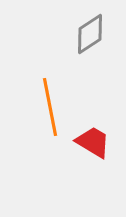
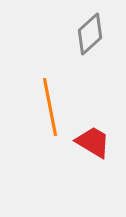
gray diamond: rotated 9 degrees counterclockwise
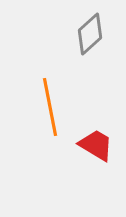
red trapezoid: moved 3 px right, 3 px down
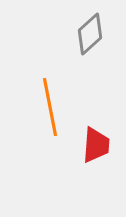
red trapezoid: rotated 63 degrees clockwise
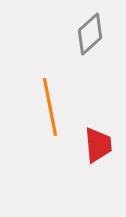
red trapezoid: moved 2 px right; rotated 9 degrees counterclockwise
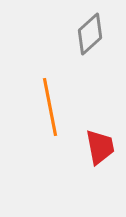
red trapezoid: moved 2 px right, 2 px down; rotated 6 degrees counterclockwise
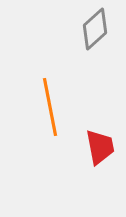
gray diamond: moved 5 px right, 5 px up
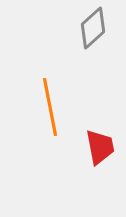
gray diamond: moved 2 px left, 1 px up
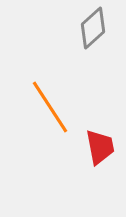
orange line: rotated 22 degrees counterclockwise
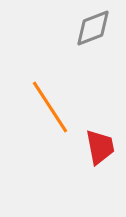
gray diamond: rotated 21 degrees clockwise
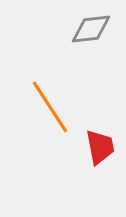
gray diamond: moved 2 px left, 1 px down; rotated 15 degrees clockwise
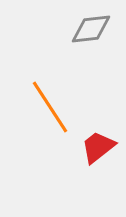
red trapezoid: moved 2 px left; rotated 117 degrees counterclockwise
